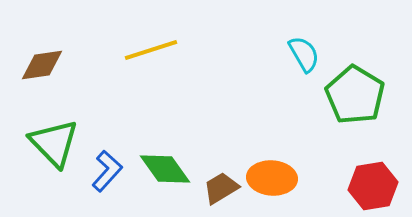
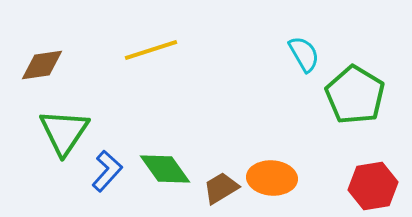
green triangle: moved 10 px right, 11 px up; rotated 18 degrees clockwise
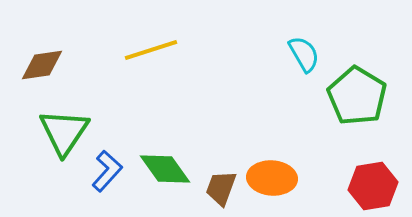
green pentagon: moved 2 px right, 1 px down
brown trapezoid: rotated 39 degrees counterclockwise
